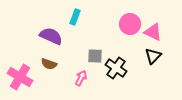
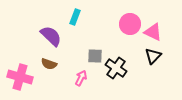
purple semicircle: rotated 20 degrees clockwise
pink cross: rotated 15 degrees counterclockwise
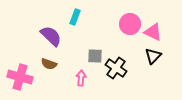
pink arrow: rotated 21 degrees counterclockwise
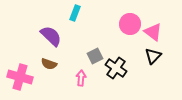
cyan rectangle: moved 4 px up
pink triangle: rotated 12 degrees clockwise
gray square: rotated 28 degrees counterclockwise
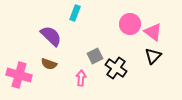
pink cross: moved 1 px left, 2 px up
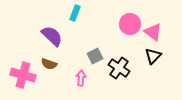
purple semicircle: moved 1 px right
black cross: moved 3 px right
pink cross: moved 4 px right
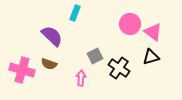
black triangle: moved 2 px left, 1 px down; rotated 30 degrees clockwise
pink cross: moved 1 px left, 5 px up
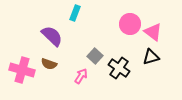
gray square: rotated 21 degrees counterclockwise
pink arrow: moved 2 px up; rotated 28 degrees clockwise
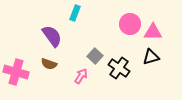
pink triangle: rotated 36 degrees counterclockwise
purple semicircle: rotated 10 degrees clockwise
pink cross: moved 6 px left, 2 px down
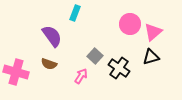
pink triangle: rotated 42 degrees counterclockwise
